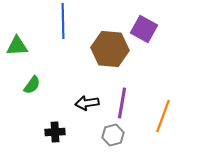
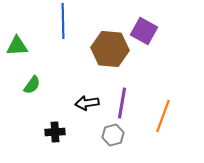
purple square: moved 2 px down
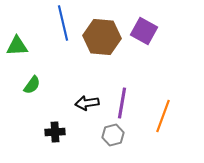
blue line: moved 2 px down; rotated 12 degrees counterclockwise
brown hexagon: moved 8 px left, 12 px up
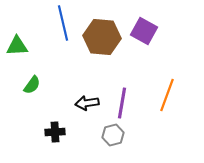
orange line: moved 4 px right, 21 px up
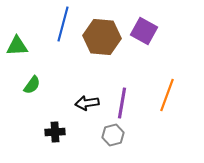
blue line: moved 1 px down; rotated 28 degrees clockwise
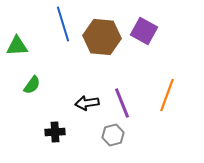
blue line: rotated 32 degrees counterclockwise
purple line: rotated 32 degrees counterclockwise
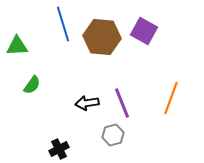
orange line: moved 4 px right, 3 px down
black cross: moved 4 px right, 17 px down; rotated 24 degrees counterclockwise
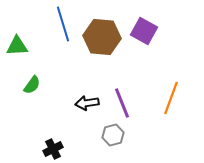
black cross: moved 6 px left
